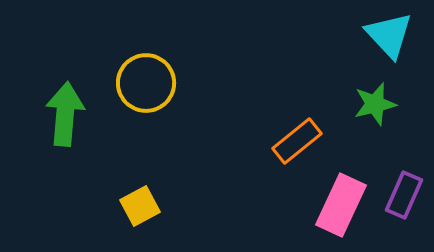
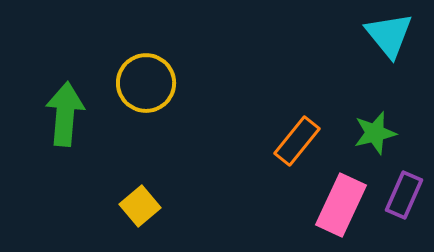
cyan triangle: rotated 4 degrees clockwise
green star: moved 29 px down
orange rectangle: rotated 12 degrees counterclockwise
yellow square: rotated 12 degrees counterclockwise
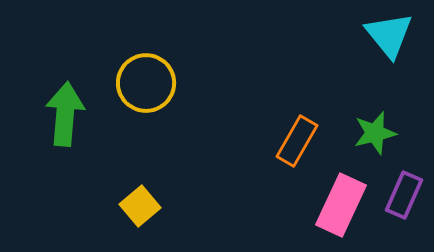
orange rectangle: rotated 9 degrees counterclockwise
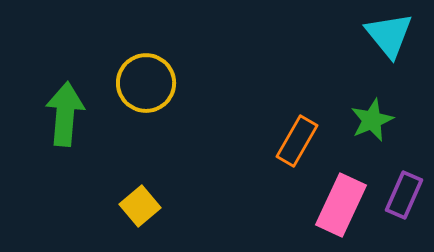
green star: moved 3 px left, 13 px up; rotated 9 degrees counterclockwise
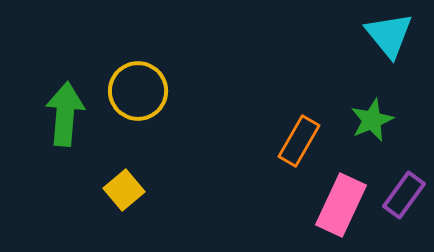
yellow circle: moved 8 px left, 8 px down
orange rectangle: moved 2 px right
purple rectangle: rotated 12 degrees clockwise
yellow square: moved 16 px left, 16 px up
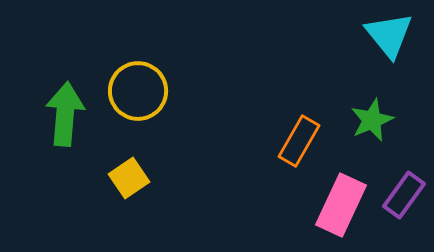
yellow square: moved 5 px right, 12 px up; rotated 6 degrees clockwise
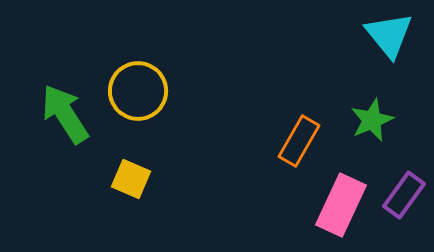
green arrow: rotated 38 degrees counterclockwise
yellow square: moved 2 px right, 1 px down; rotated 33 degrees counterclockwise
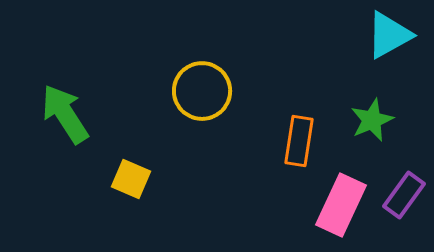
cyan triangle: rotated 40 degrees clockwise
yellow circle: moved 64 px right
orange rectangle: rotated 21 degrees counterclockwise
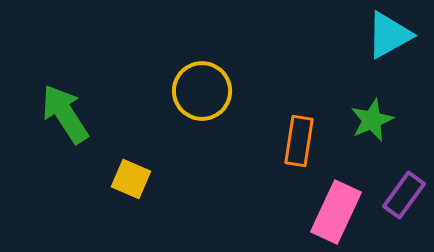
pink rectangle: moved 5 px left, 7 px down
